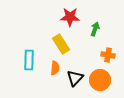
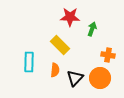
green arrow: moved 3 px left
yellow rectangle: moved 1 px left, 1 px down; rotated 12 degrees counterclockwise
cyan rectangle: moved 2 px down
orange semicircle: moved 2 px down
orange circle: moved 2 px up
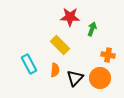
cyan rectangle: moved 2 px down; rotated 30 degrees counterclockwise
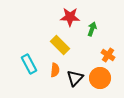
orange cross: rotated 24 degrees clockwise
